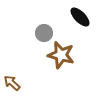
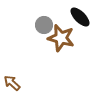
gray circle: moved 8 px up
brown star: moved 17 px up
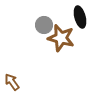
black ellipse: rotated 30 degrees clockwise
brown arrow: moved 1 px up; rotated 12 degrees clockwise
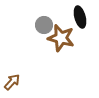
brown arrow: rotated 78 degrees clockwise
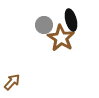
black ellipse: moved 9 px left, 3 px down
brown star: rotated 16 degrees clockwise
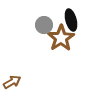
brown star: rotated 8 degrees clockwise
brown arrow: rotated 18 degrees clockwise
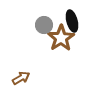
black ellipse: moved 1 px right, 1 px down
brown arrow: moved 9 px right, 4 px up
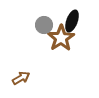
black ellipse: rotated 35 degrees clockwise
